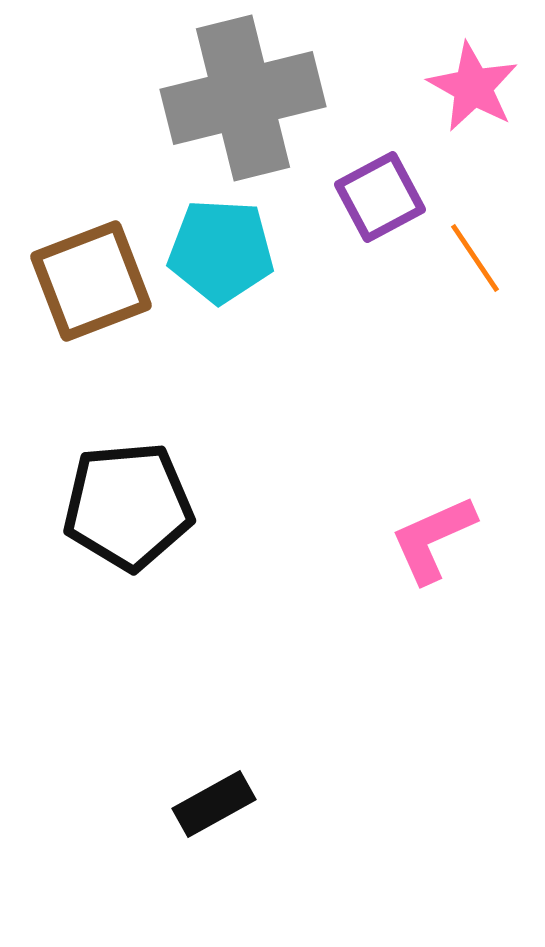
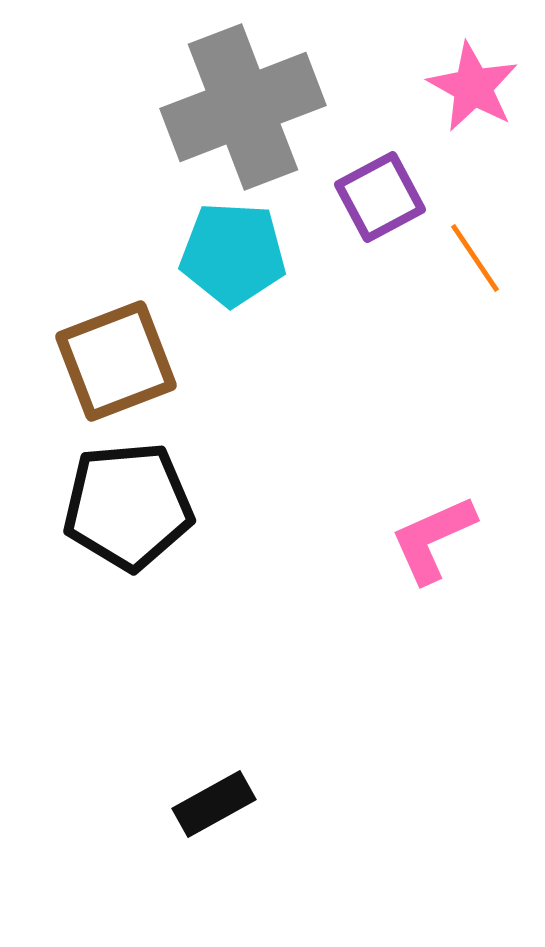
gray cross: moved 9 px down; rotated 7 degrees counterclockwise
cyan pentagon: moved 12 px right, 3 px down
brown square: moved 25 px right, 80 px down
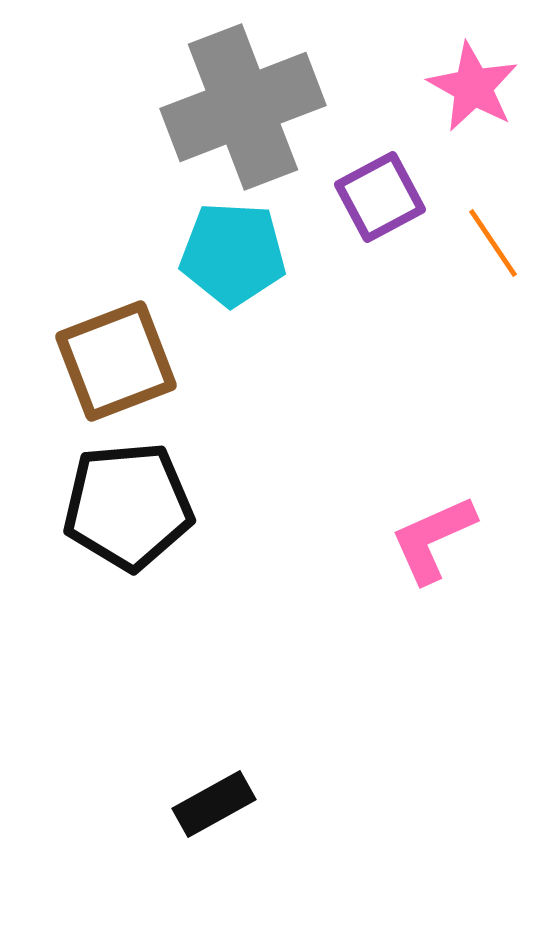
orange line: moved 18 px right, 15 px up
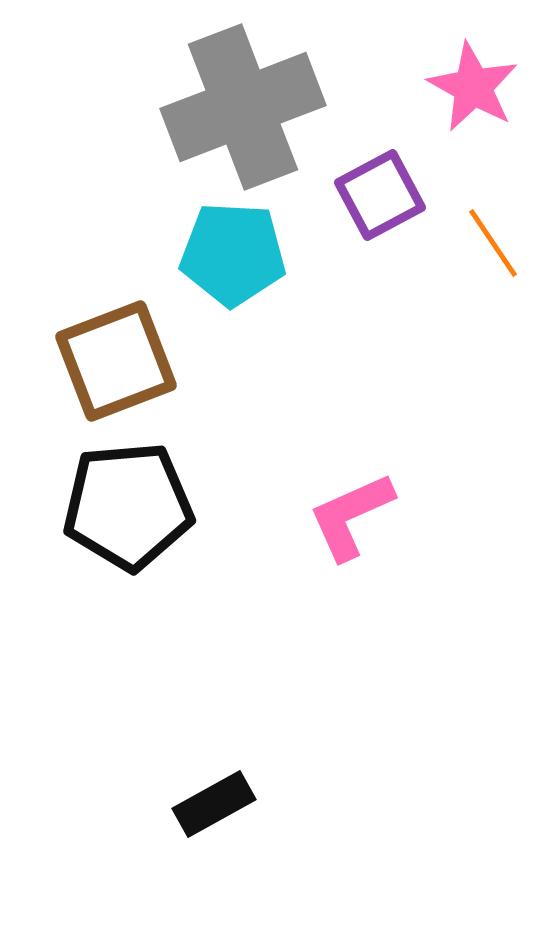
purple square: moved 2 px up
pink L-shape: moved 82 px left, 23 px up
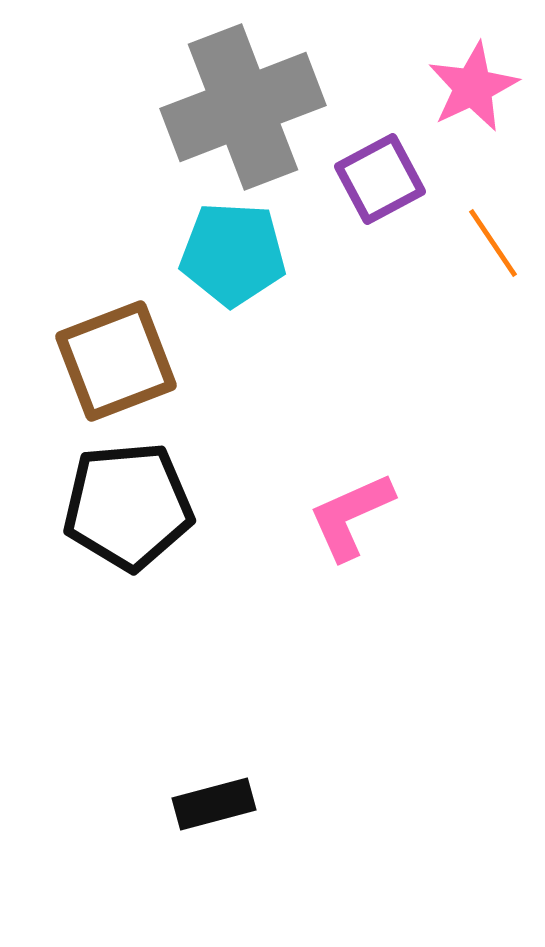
pink star: rotated 18 degrees clockwise
purple square: moved 16 px up
black rectangle: rotated 14 degrees clockwise
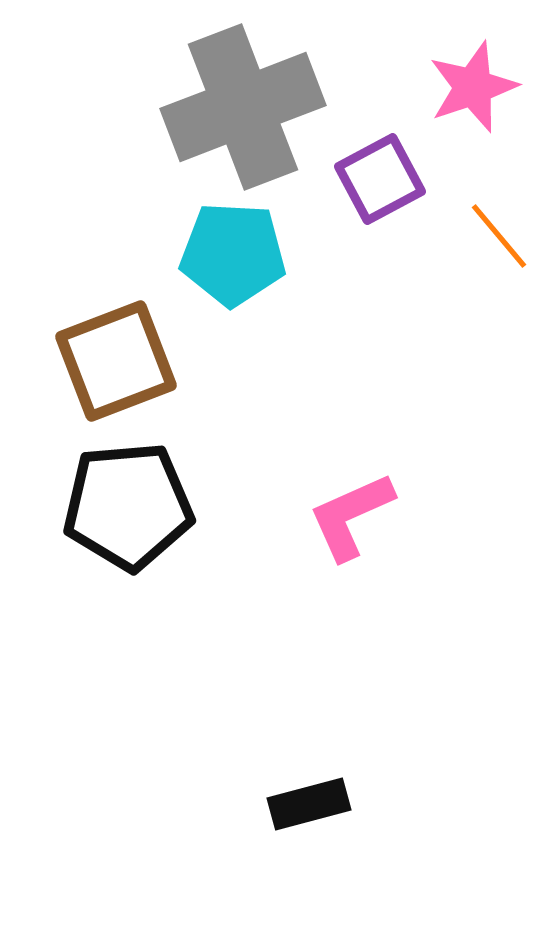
pink star: rotated 6 degrees clockwise
orange line: moved 6 px right, 7 px up; rotated 6 degrees counterclockwise
black rectangle: moved 95 px right
